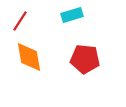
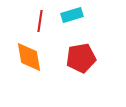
red line: moved 20 px right; rotated 25 degrees counterclockwise
red pentagon: moved 4 px left, 1 px up; rotated 16 degrees counterclockwise
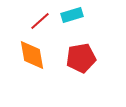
red line: rotated 40 degrees clockwise
orange diamond: moved 3 px right, 2 px up
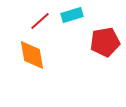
red pentagon: moved 24 px right, 16 px up
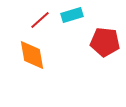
red line: moved 1 px up
red pentagon: rotated 16 degrees clockwise
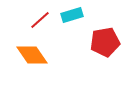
red pentagon: rotated 16 degrees counterclockwise
orange diamond: rotated 24 degrees counterclockwise
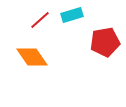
orange diamond: moved 2 px down
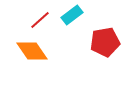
cyan rectangle: rotated 20 degrees counterclockwise
orange diamond: moved 6 px up
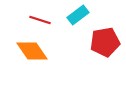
cyan rectangle: moved 6 px right
red line: rotated 60 degrees clockwise
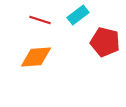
red pentagon: rotated 24 degrees clockwise
orange diamond: moved 4 px right, 6 px down; rotated 60 degrees counterclockwise
